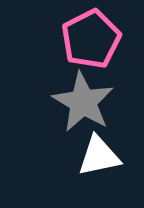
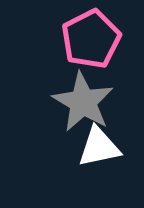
white triangle: moved 9 px up
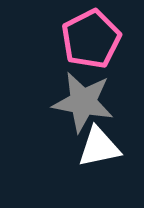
gray star: rotated 20 degrees counterclockwise
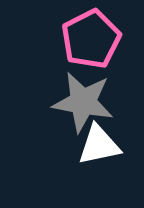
white triangle: moved 2 px up
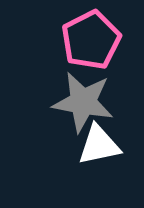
pink pentagon: moved 1 px down
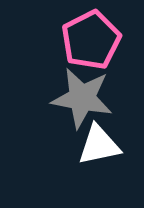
gray star: moved 1 px left, 4 px up
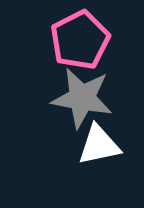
pink pentagon: moved 11 px left
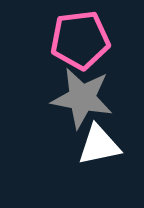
pink pentagon: rotated 20 degrees clockwise
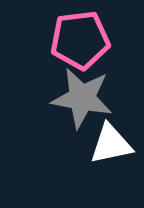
white triangle: moved 12 px right, 1 px up
